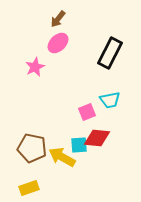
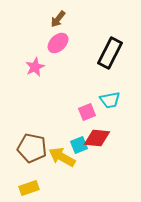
cyan square: rotated 18 degrees counterclockwise
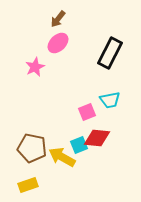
yellow rectangle: moved 1 px left, 3 px up
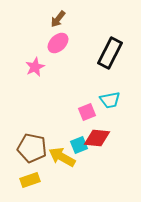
yellow rectangle: moved 2 px right, 5 px up
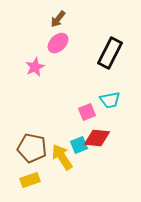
yellow arrow: rotated 28 degrees clockwise
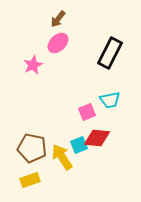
pink star: moved 2 px left, 2 px up
